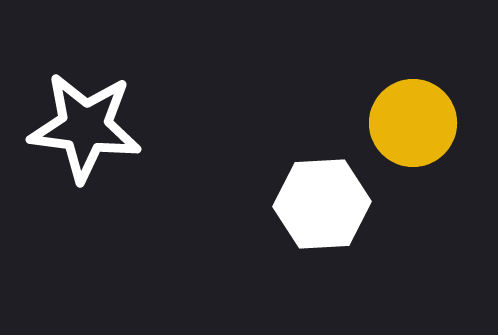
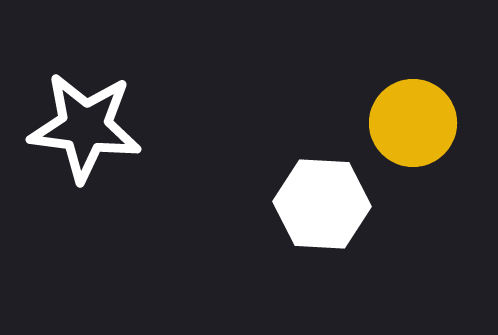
white hexagon: rotated 6 degrees clockwise
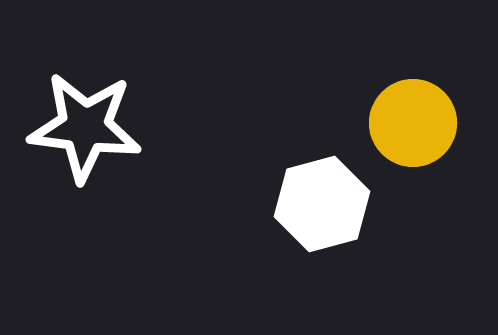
white hexagon: rotated 18 degrees counterclockwise
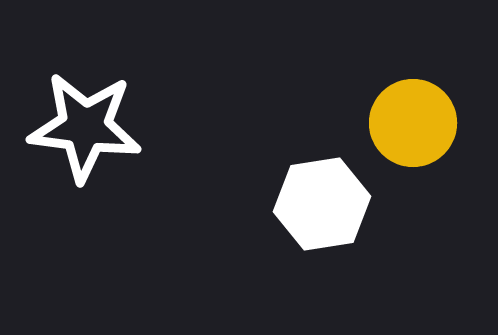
white hexagon: rotated 6 degrees clockwise
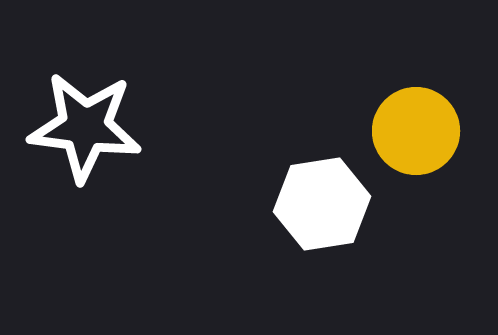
yellow circle: moved 3 px right, 8 px down
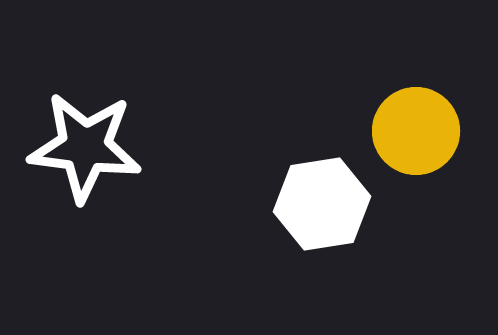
white star: moved 20 px down
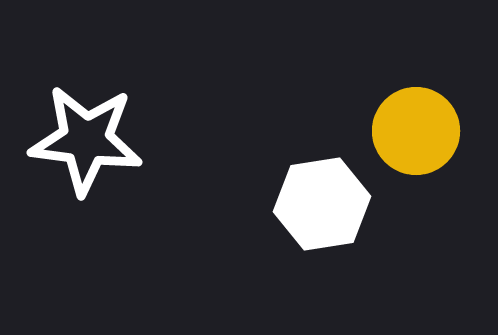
white star: moved 1 px right, 7 px up
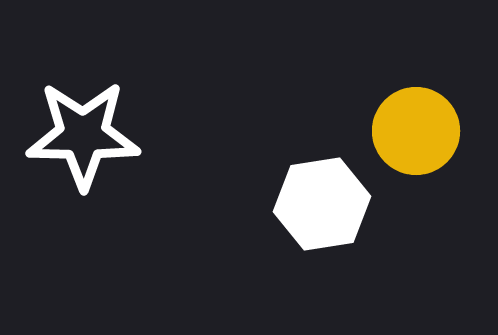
white star: moved 3 px left, 5 px up; rotated 6 degrees counterclockwise
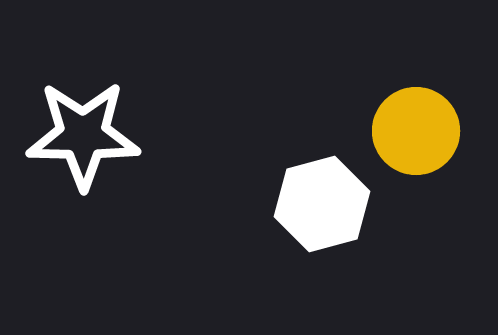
white hexagon: rotated 6 degrees counterclockwise
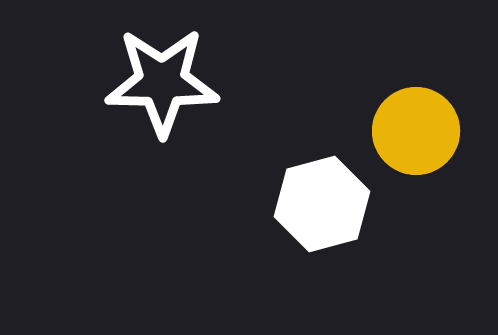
white star: moved 79 px right, 53 px up
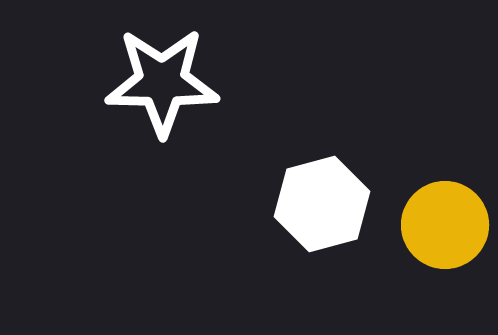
yellow circle: moved 29 px right, 94 px down
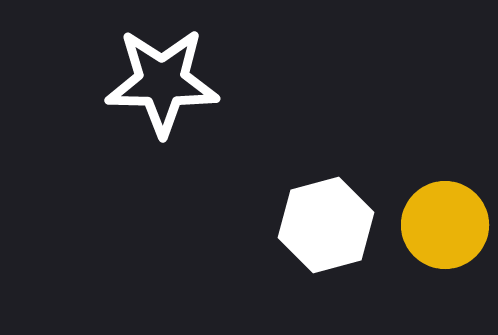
white hexagon: moved 4 px right, 21 px down
